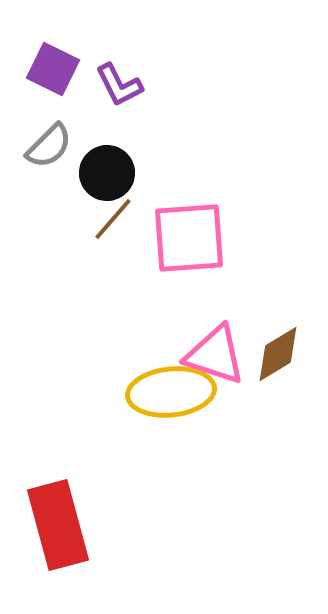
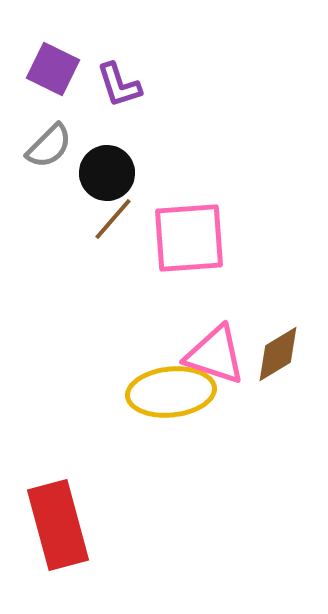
purple L-shape: rotated 9 degrees clockwise
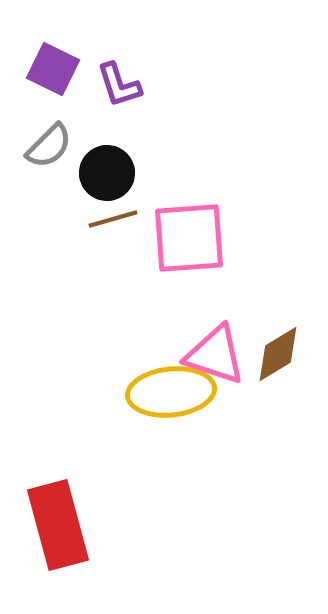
brown line: rotated 33 degrees clockwise
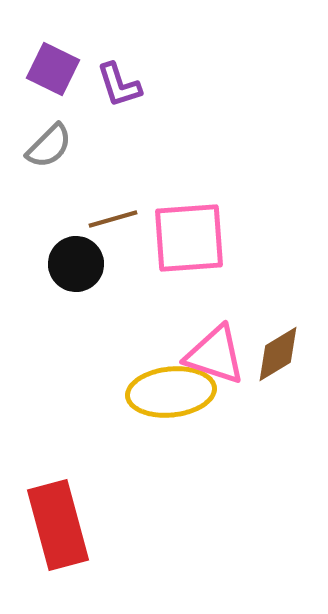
black circle: moved 31 px left, 91 px down
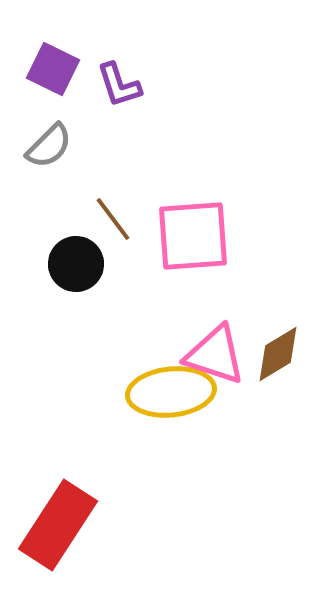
brown line: rotated 69 degrees clockwise
pink square: moved 4 px right, 2 px up
red rectangle: rotated 48 degrees clockwise
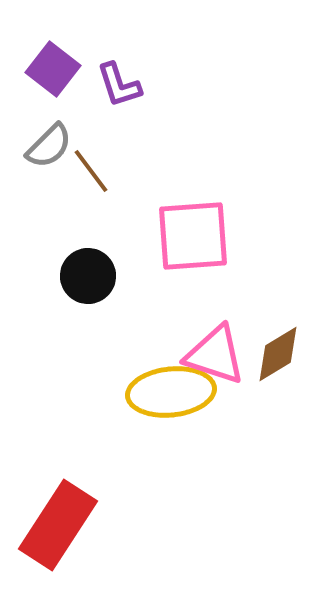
purple square: rotated 12 degrees clockwise
brown line: moved 22 px left, 48 px up
black circle: moved 12 px right, 12 px down
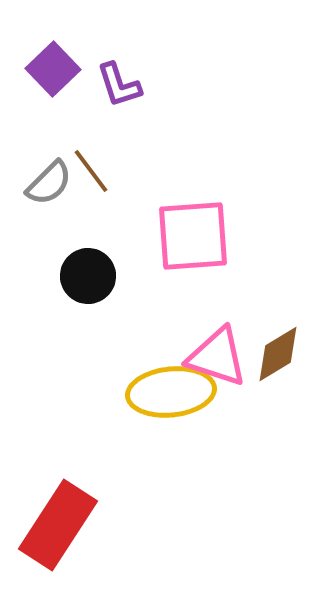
purple square: rotated 8 degrees clockwise
gray semicircle: moved 37 px down
pink triangle: moved 2 px right, 2 px down
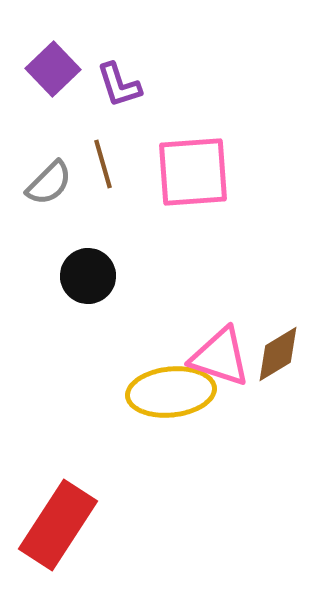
brown line: moved 12 px right, 7 px up; rotated 21 degrees clockwise
pink square: moved 64 px up
pink triangle: moved 3 px right
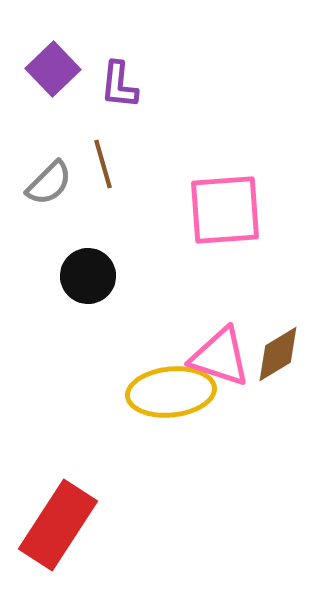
purple L-shape: rotated 24 degrees clockwise
pink square: moved 32 px right, 38 px down
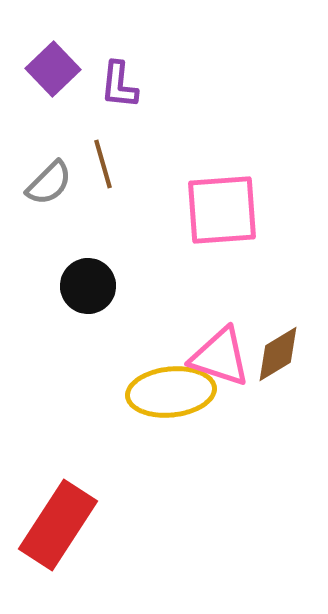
pink square: moved 3 px left
black circle: moved 10 px down
